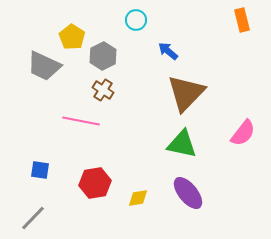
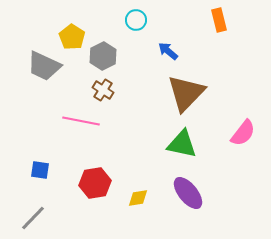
orange rectangle: moved 23 px left
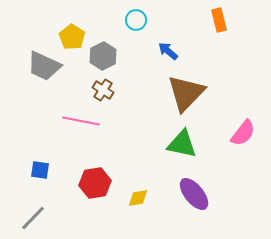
purple ellipse: moved 6 px right, 1 px down
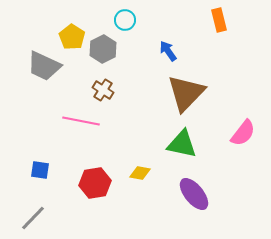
cyan circle: moved 11 px left
blue arrow: rotated 15 degrees clockwise
gray hexagon: moved 7 px up
yellow diamond: moved 2 px right, 25 px up; rotated 20 degrees clockwise
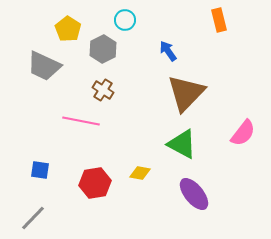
yellow pentagon: moved 4 px left, 8 px up
green triangle: rotated 16 degrees clockwise
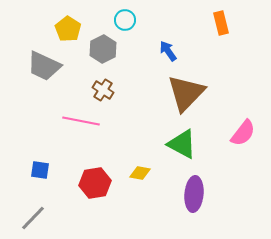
orange rectangle: moved 2 px right, 3 px down
purple ellipse: rotated 44 degrees clockwise
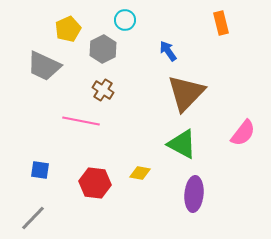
yellow pentagon: rotated 15 degrees clockwise
red hexagon: rotated 16 degrees clockwise
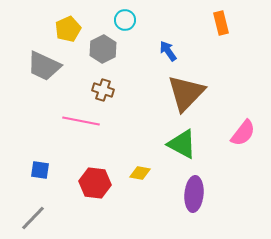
brown cross: rotated 15 degrees counterclockwise
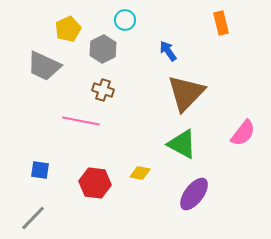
purple ellipse: rotated 32 degrees clockwise
